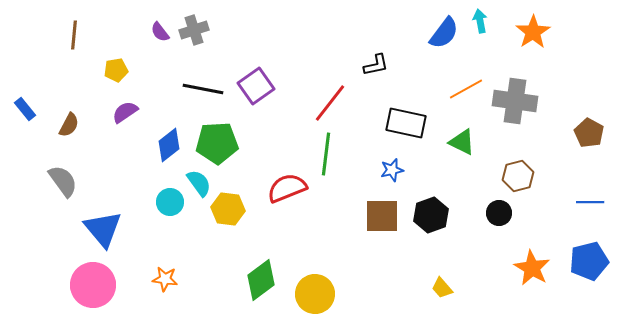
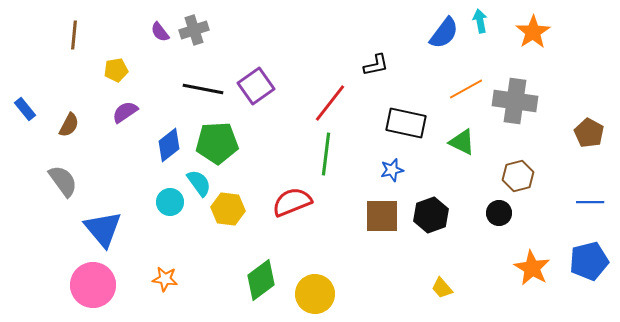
red semicircle at (287, 188): moved 5 px right, 14 px down
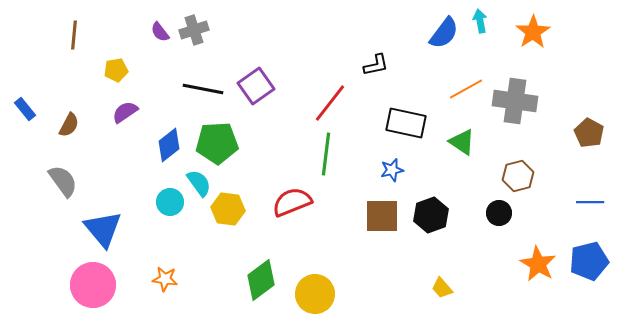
green triangle at (462, 142): rotated 8 degrees clockwise
orange star at (532, 268): moved 6 px right, 4 px up
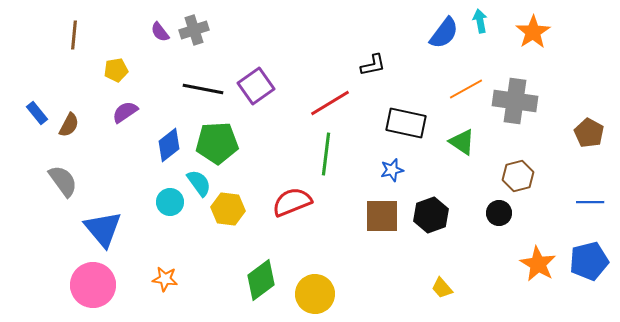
black L-shape at (376, 65): moved 3 px left
red line at (330, 103): rotated 21 degrees clockwise
blue rectangle at (25, 109): moved 12 px right, 4 px down
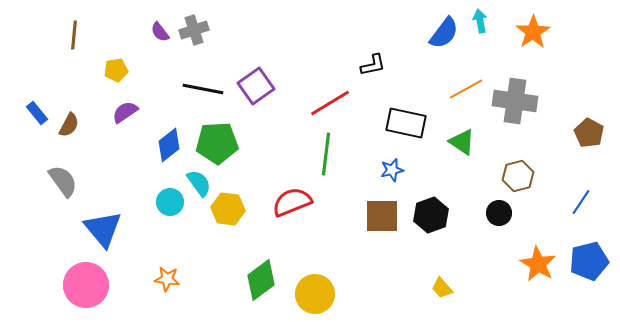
blue line at (590, 202): moved 9 px left; rotated 56 degrees counterclockwise
orange star at (165, 279): moved 2 px right
pink circle at (93, 285): moved 7 px left
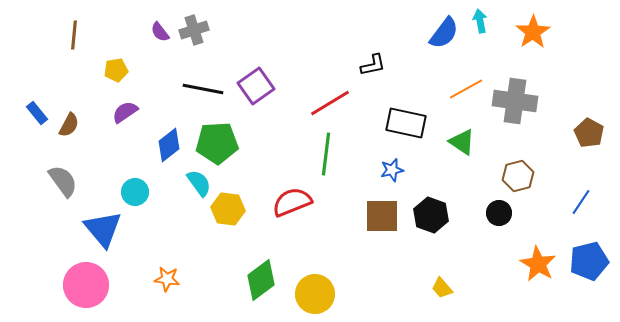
cyan circle at (170, 202): moved 35 px left, 10 px up
black hexagon at (431, 215): rotated 20 degrees counterclockwise
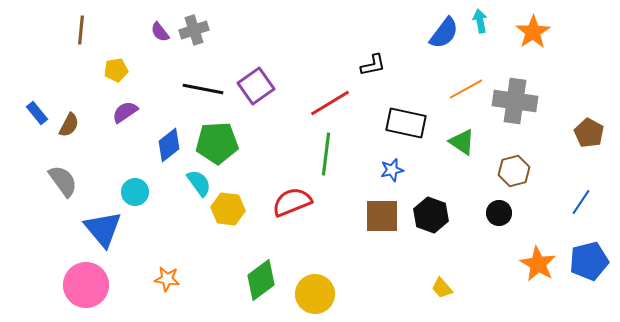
brown line at (74, 35): moved 7 px right, 5 px up
brown hexagon at (518, 176): moved 4 px left, 5 px up
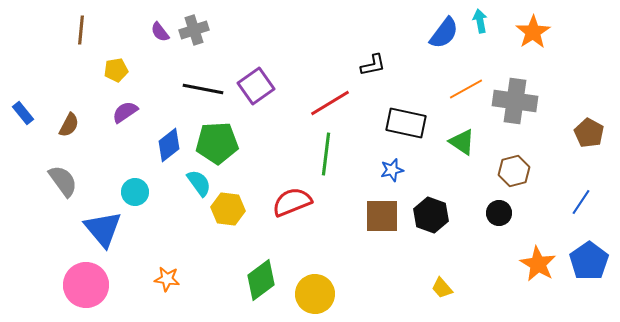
blue rectangle at (37, 113): moved 14 px left
blue pentagon at (589, 261): rotated 21 degrees counterclockwise
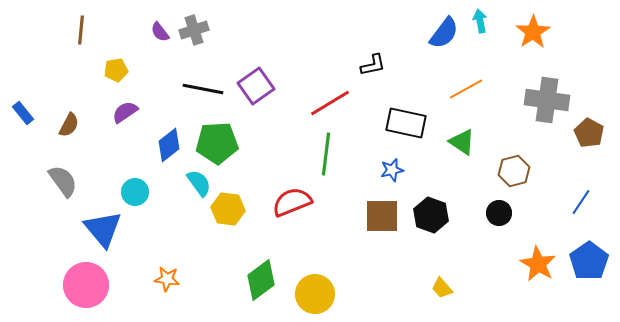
gray cross at (515, 101): moved 32 px right, 1 px up
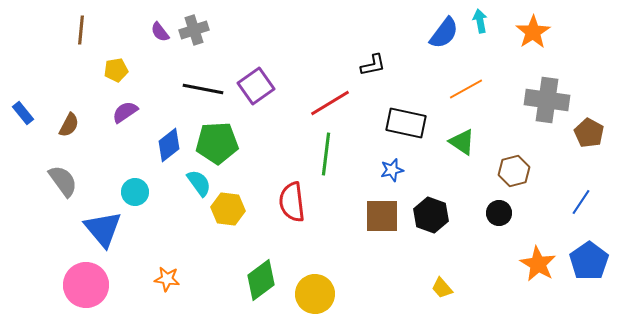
red semicircle at (292, 202): rotated 75 degrees counterclockwise
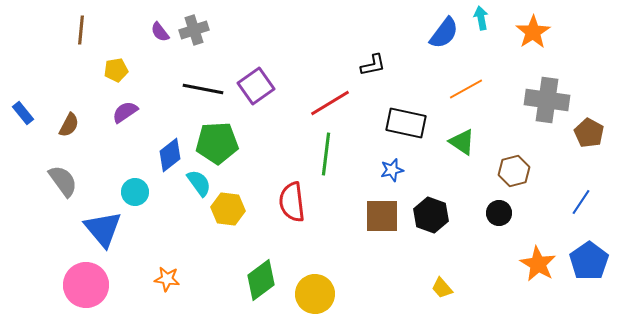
cyan arrow at (480, 21): moved 1 px right, 3 px up
blue diamond at (169, 145): moved 1 px right, 10 px down
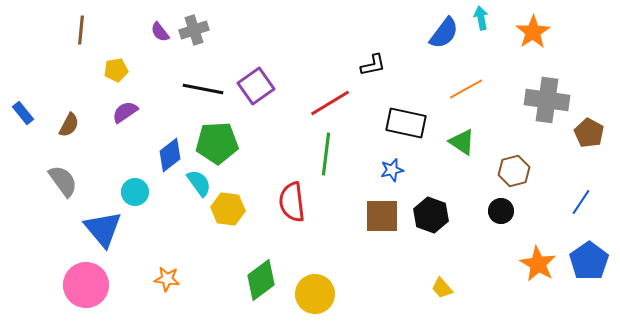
black circle at (499, 213): moved 2 px right, 2 px up
